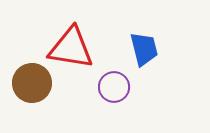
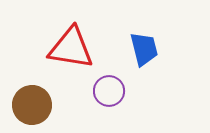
brown circle: moved 22 px down
purple circle: moved 5 px left, 4 px down
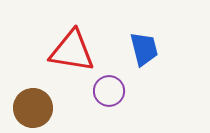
red triangle: moved 1 px right, 3 px down
brown circle: moved 1 px right, 3 px down
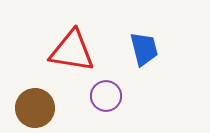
purple circle: moved 3 px left, 5 px down
brown circle: moved 2 px right
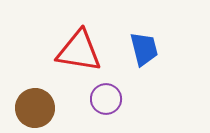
red triangle: moved 7 px right
purple circle: moved 3 px down
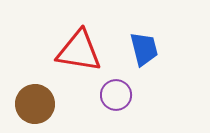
purple circle: moved 10 px right, 4 px up
brown circle: moved 4 px up
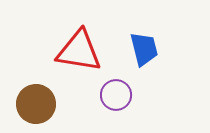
brown circle: moved 1 px right
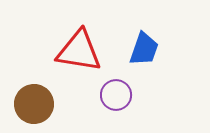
blue trapezoid: rotated 33 degrees clockwise
brown circle: moved 2 px left
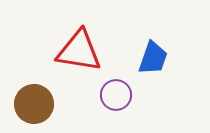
blue trapezoid: moved 9 px right, 9 px down
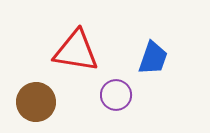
red triangle: moved 3 px left
brown circle: moved 2 px right, 2 px up
